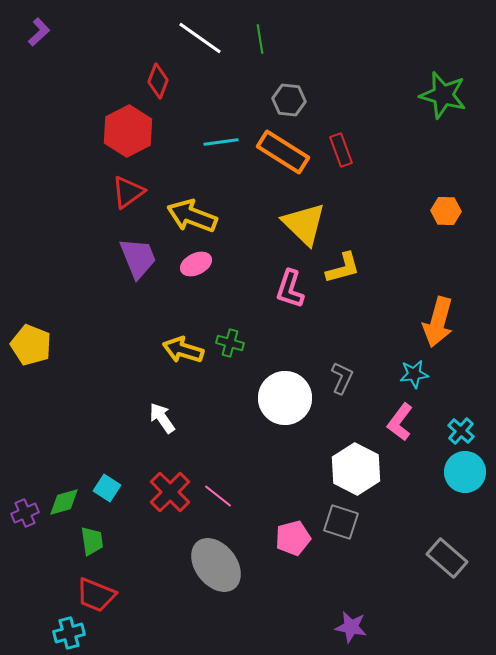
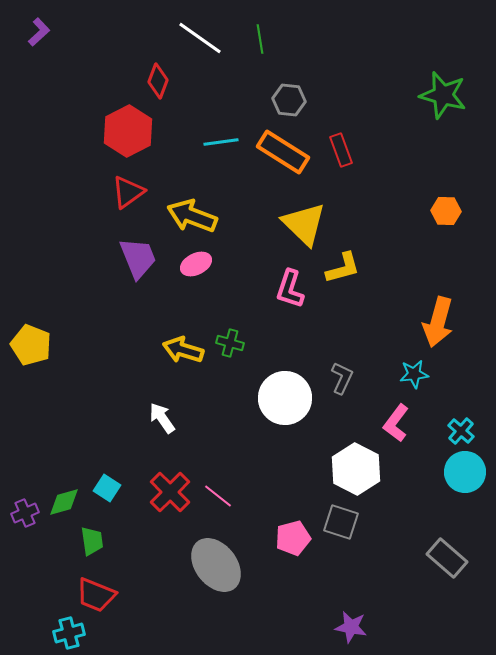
pink L-shape at (400, 422): moved 4 px left, 1 px down
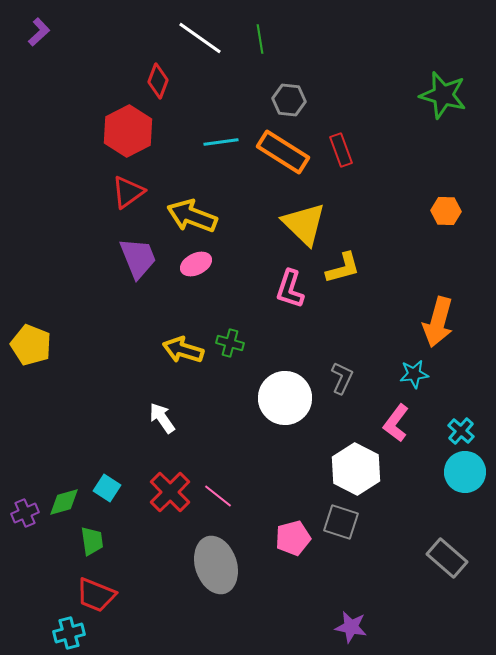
gray ellipse at (216, 565): rotated 20 degrees clockwise
